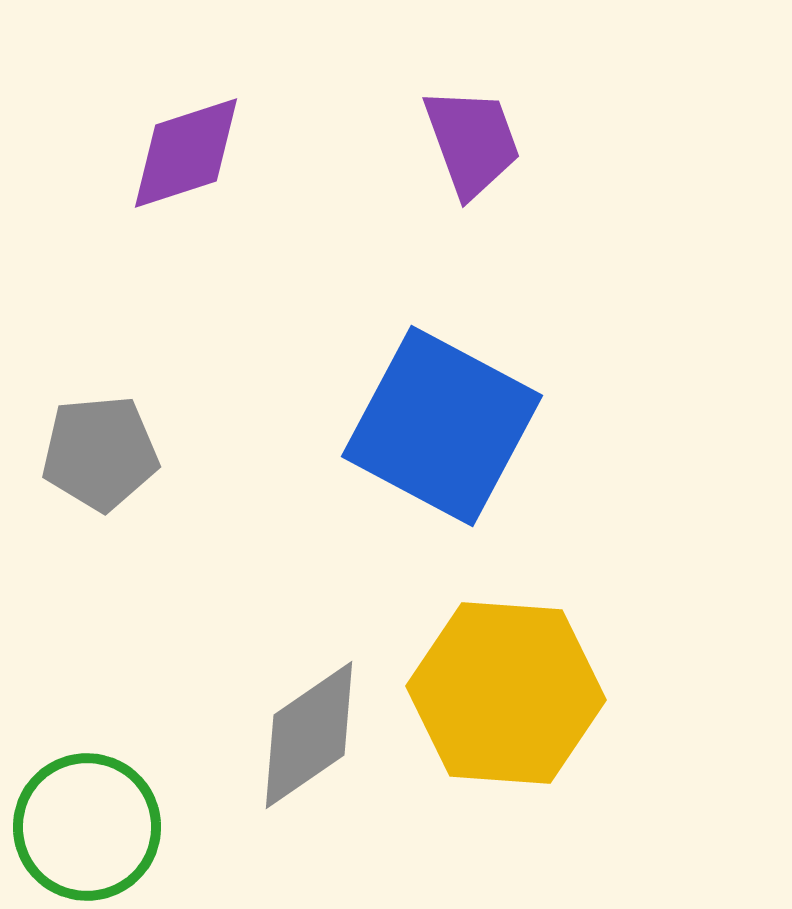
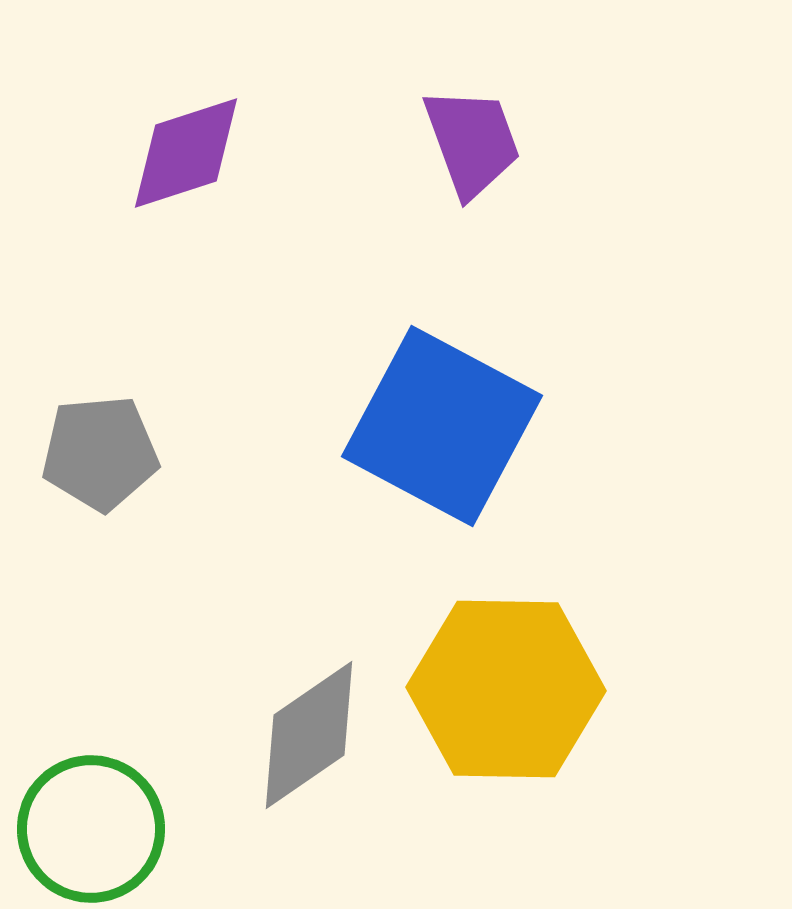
yellow hexagon: moved 4 px up; rotated 3 degrees counterclockwise
green circle: moved 4 px right, 2 px down
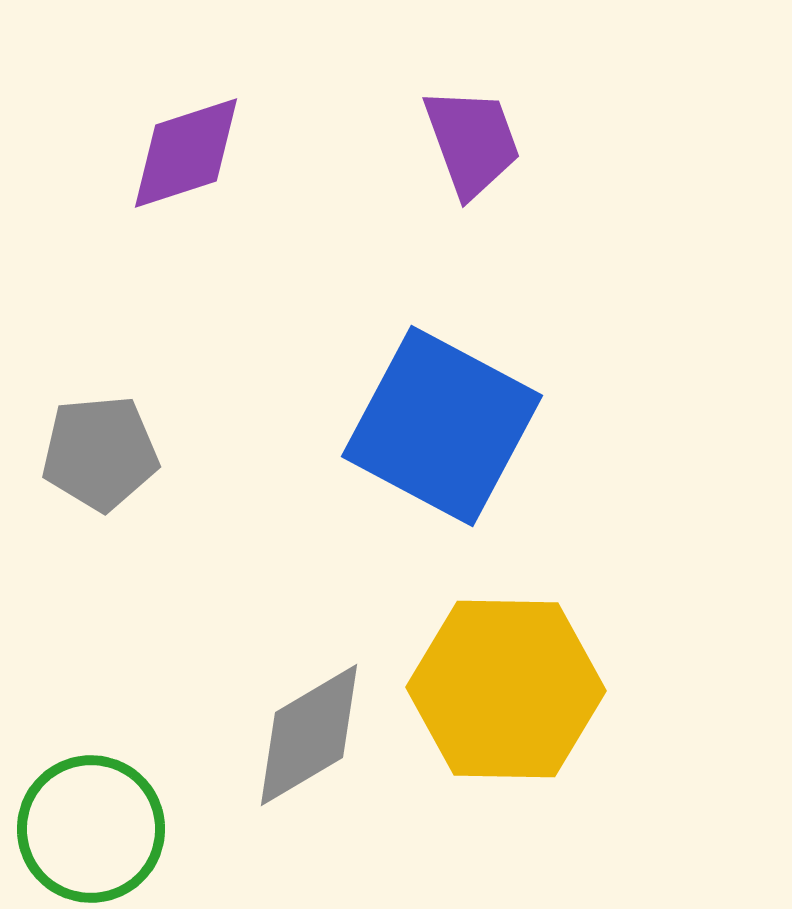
gray diamond: rotated 4 degrees clockwise
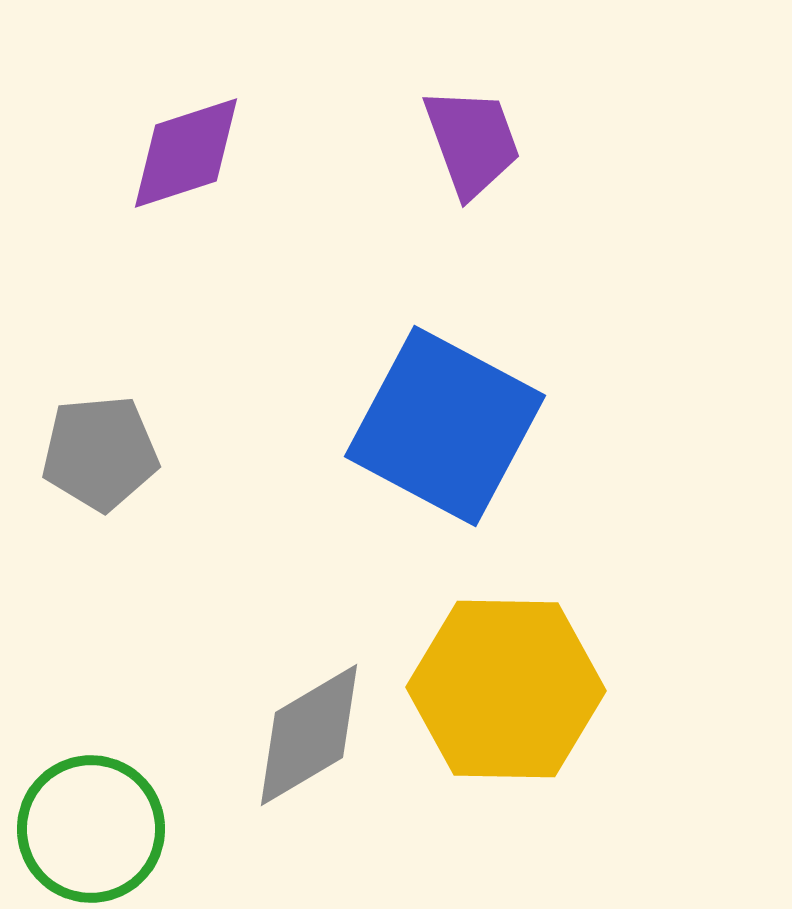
blue square: moved 3 px right
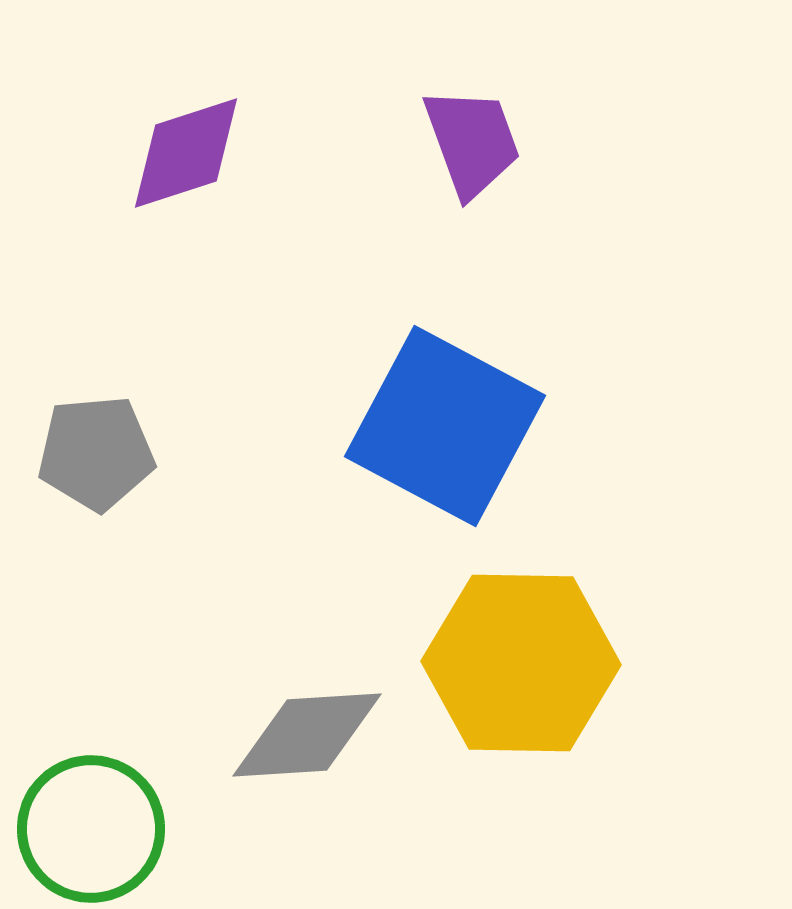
gray pentagon: moved 4 px left
yellow hexagon: moved 15 px right, 26 px up
gray diamond: moved 2 px left; rotated 27 degrees clockwise
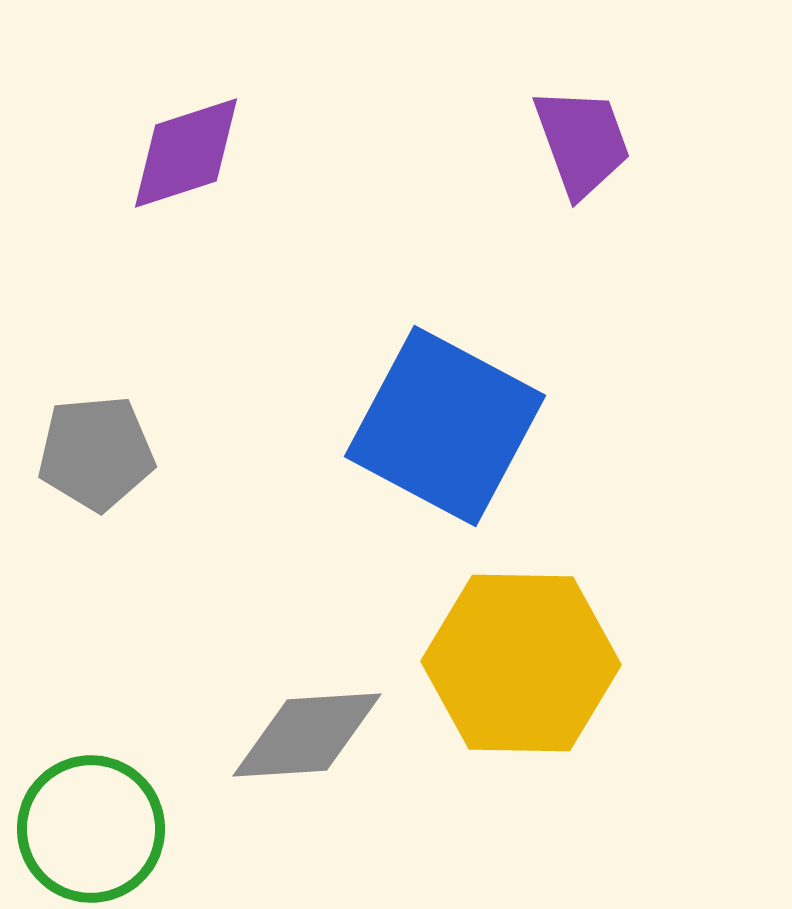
purple trapezoid: moved 110 px right
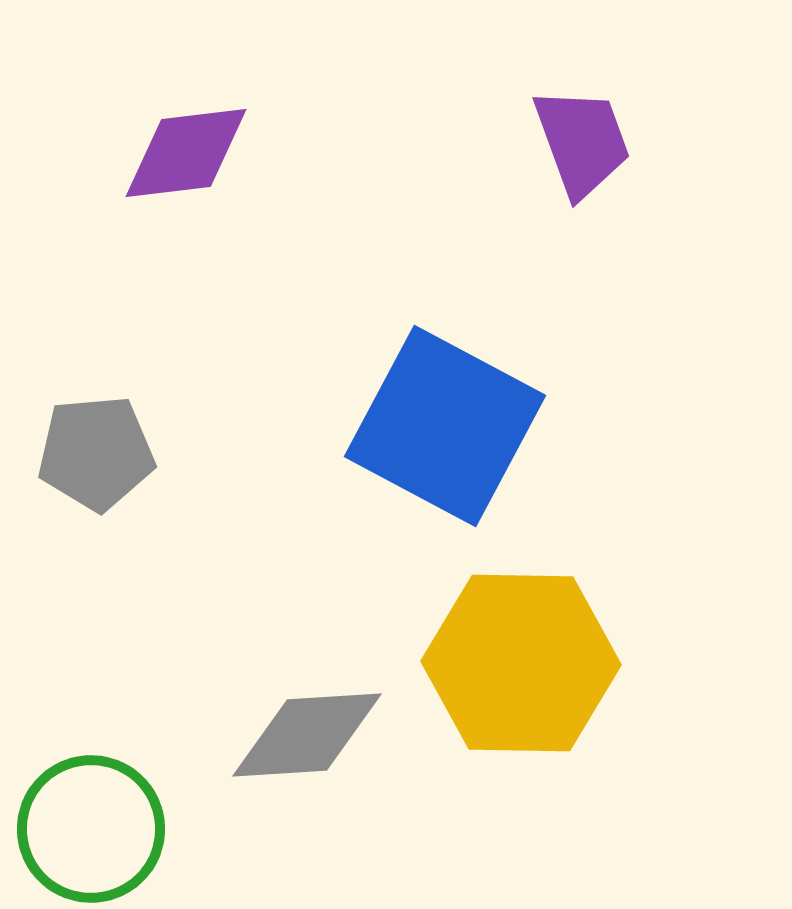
purple diamond: rotated 11 degrees clockwise
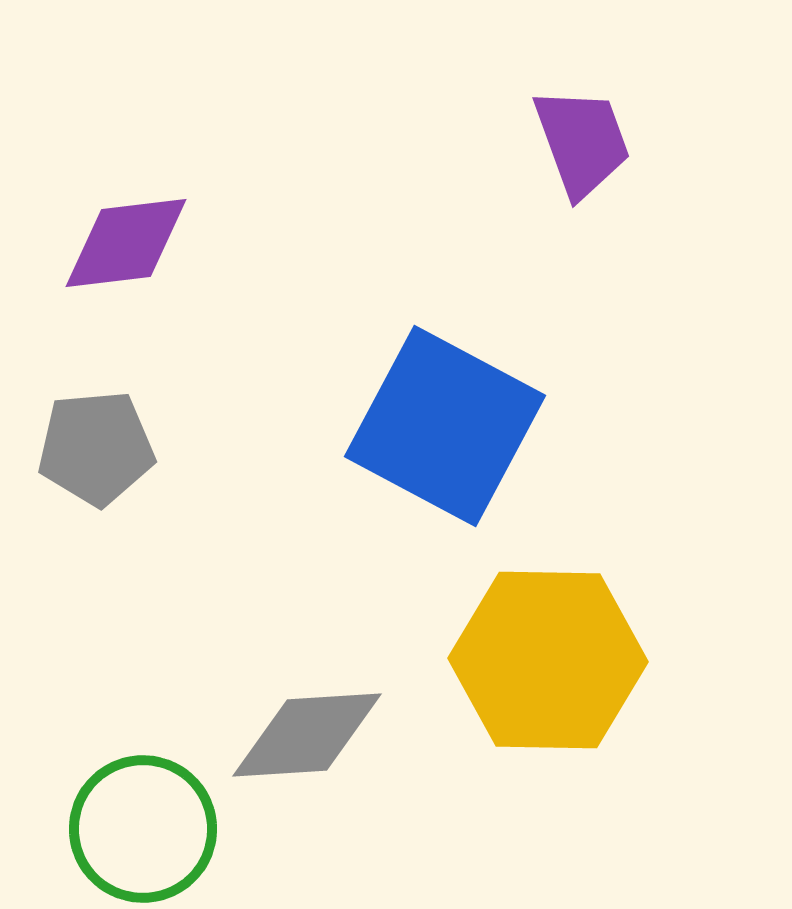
purple diamond: moved 60 px left, 90 px down
gray pentagon: moved 5 px up
yellow hexagon: moved 27 px right, 3 px up
green circle: moved 52 px right
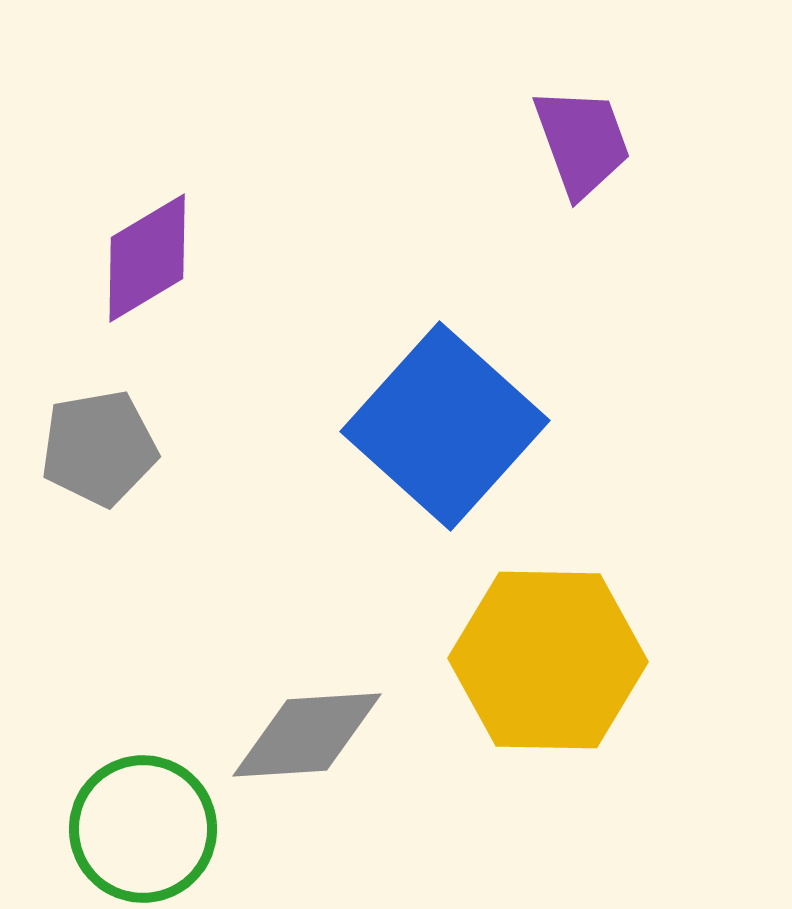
purple diamond: moved 21 px right, 15 px down; rotated 24 degrees counterclockwise
blue square: rotated 14 degrees clockwise
gray pentagon: moved 3 px right; rotated 5 degrees counterclockwise
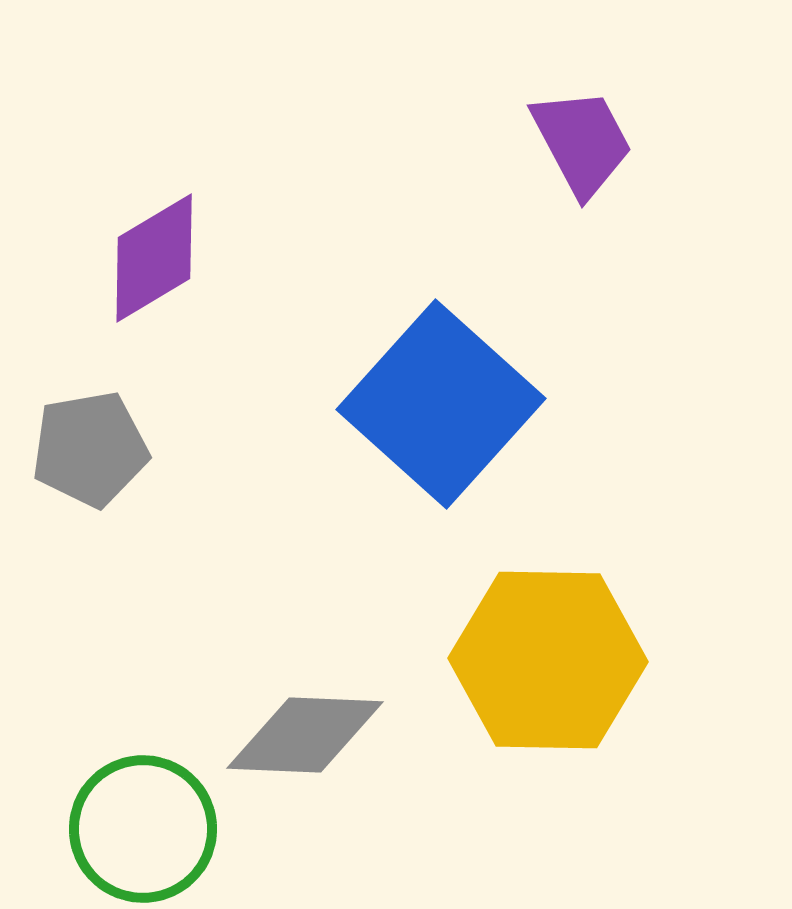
purple trapezoid: rotated 8 degrees counterclockwise
purple diamond: moved 7 px right
blue square: moved 4 px left, 22 px up
gray pentagon: moved 9 px left, 1 px down
gray diamond: moved 2 px left; rotated 6 degrees clockwise
